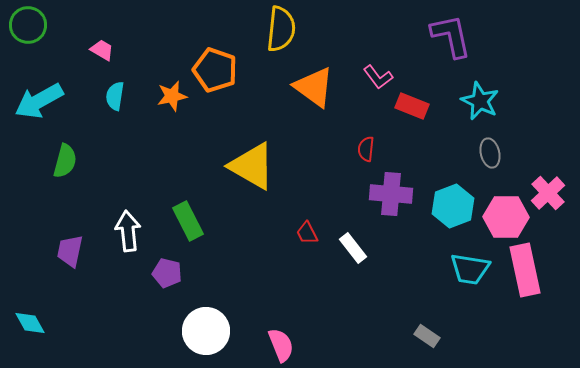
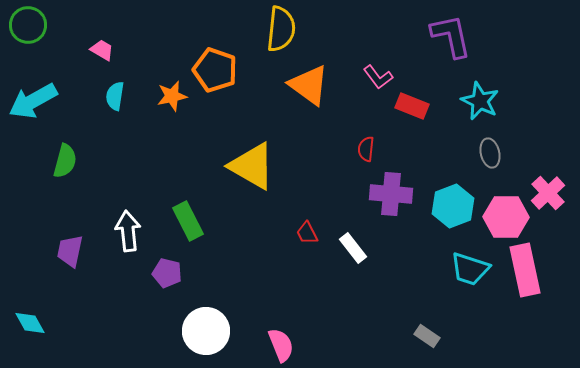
orange triangle: moved 5 px left, 2 px up
cyan arrow: moved 6 px left
cyan trapezoid: rotated 9 degrees clockwise
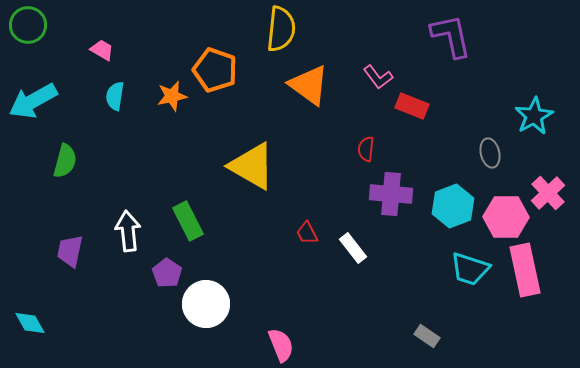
cyan star: moved 54 px right, 15 px down; rotated 18 degrees clockwise
purple pentagon: rotated 20 degrees clockwise
white circle: moved 27 px up
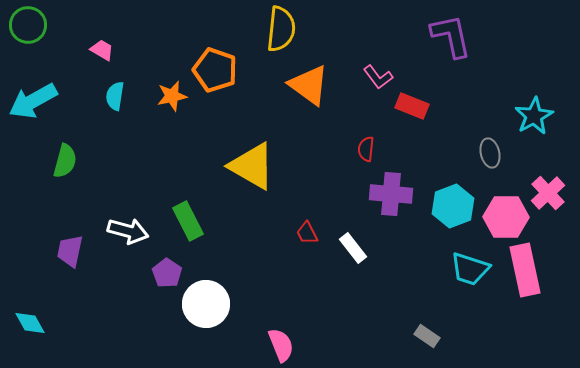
white arrow: rotated 111 degrees clockwise
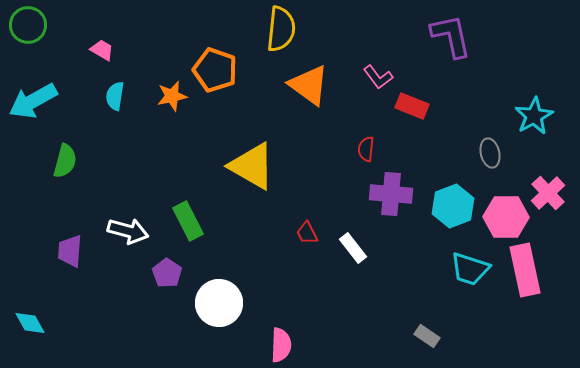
purple trapezoid: rotated 8 degrees counterclockwise
white circle: moved 13 px right, 1 px up
pink semicircle: rotated 24 degrees clockwise
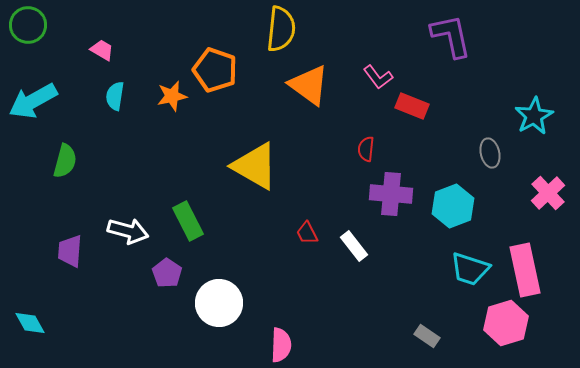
yellow triangle: moved 3 px right
pink hexagon: moved 106 px down; rotated 18 degrees counterclockwise
white rectangle: moved 1 px right, 2 px up
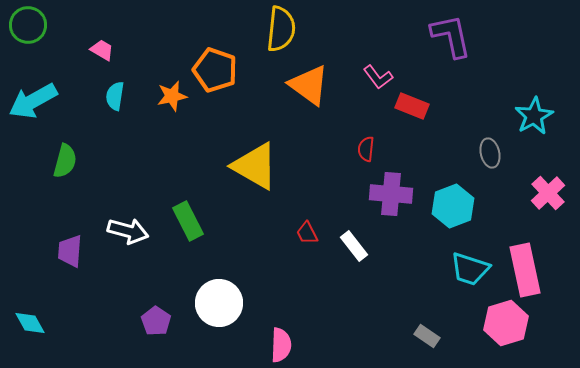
purple pentagon: moved 11 px left, 48 px down
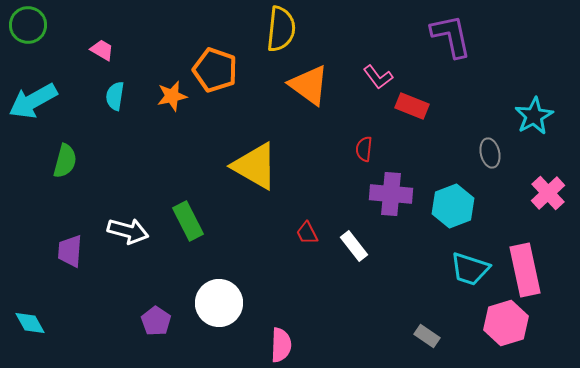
red semicircle: moved 2 px left
